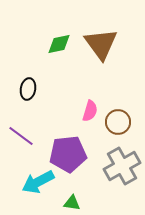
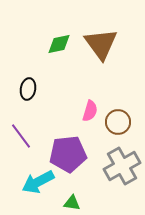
purple line: rotated 16 degrees clockwise
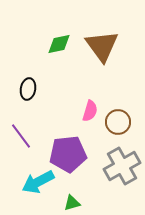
brown triangle: moved 1 px right, 2 px down
green triangle: rotated 24 degrees counterclockwise
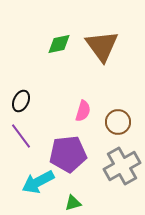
black ellipse: moved 7 px left, 12 px down; rotated 15 degrees clockwise
pink semicircle: moved 7 px left
green triangle: moved 1 px right
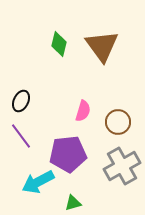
green diamond: rotated 65 degrees counterclockwise
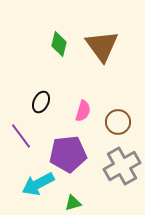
black ellipse: moved 20 px right, 1 px down
cyan arrow: moved 2 px down
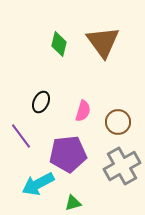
brown triangle: moved 1 px right, 4 px up
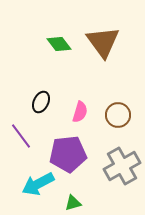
green diamond: rotated 50 degrees counterclockwise
pink semicircle: moved 3 px left, 1 px down
brown circle: moved 7 px up
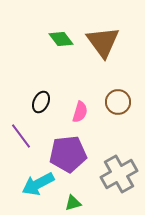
green diamond: moved 2 px right, 5 px up
brown circle: moved 13 px up
gray cross: moved 3 px left, 8 px down
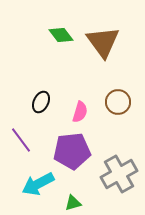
green diamond: moved 4 px up
purple line: moved 4 px down
purple pentagon: moved 4 px right, 3 px up
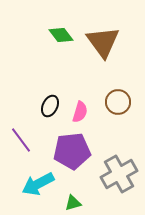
black ellipse: moved 9 px right, 4 px down
